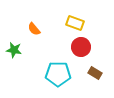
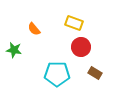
yellow rectangle: moved 1 px left
cyan pentagon: moved 1 px left
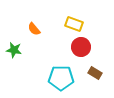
yellow rectangle: moved 1 px down
cyan pentagon: moved 4 px right, 4 px down
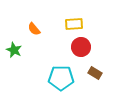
yellow rectangle: rotated 24 degrees counterclockwise
green star: rotated 14 degrees clockwise
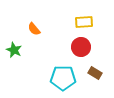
yellow rectangle: moved 10 px right, 2 px up
cyan pentagon: moved 2 px right
